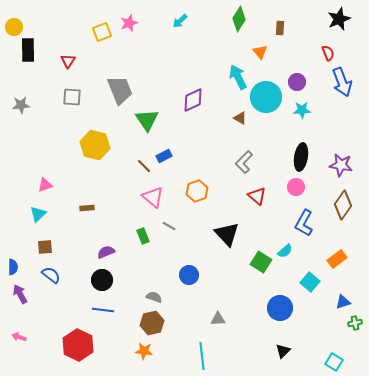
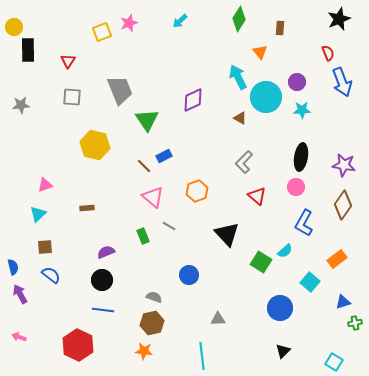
purple star at (341, 165): moved 3 px right
blue semicircle at (13, 267): rotated 14 degrees counterclockwise
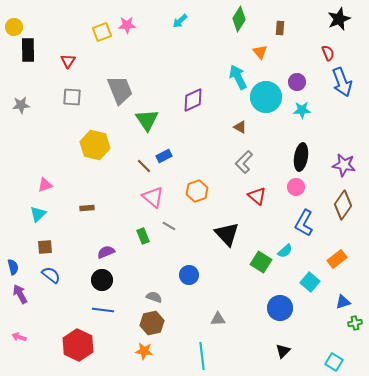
pink star at (129, 23): moved 2 px left, 2 px down; rotated 18 degrees clockwise
brown triangle at (240, 118): moved 9 px down
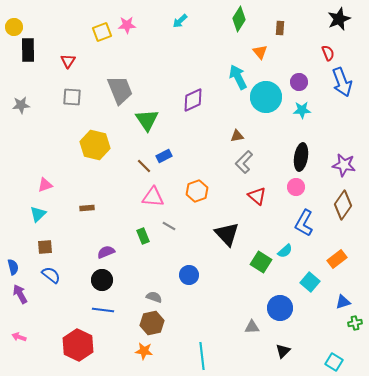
purple circle at (297, 82): moved 2 px right
brown triangle at (240, 127): moved 3 px left, 9 px down; rotated 40 degrees counterclockwise
pink triangle at (153, 197): rotated 35 degrees counterclockwise
gray triangle at (218, 319): moved 34 px right, 8 px down
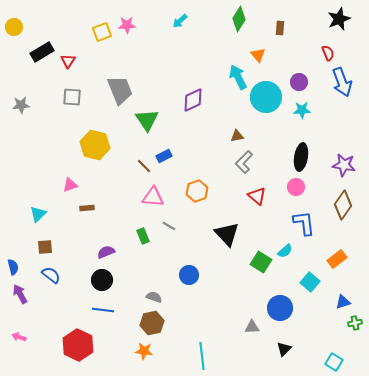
black rectangle at (28, 50): moved 14 px right, 2 px down; rotated 60 degrees clockwise
orange triangle at (260, 52): moved 2 px left, 3 px down
pink triangle at (45, 185): moved 25 px right
blue L-shape at (304, 223): rotated 144 degrees clockwise
black triangle at (283, 351): moved 1 px right, 2 px up
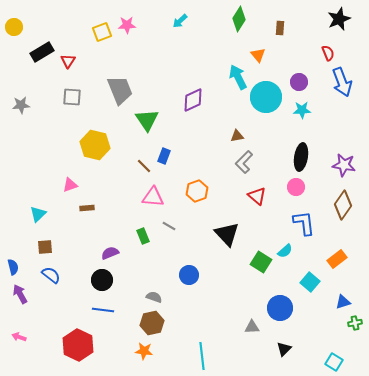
blue rectangle at (164, 156): rotated 42 degrees counterclockwise
purple semicircle at (106, 252): moved 4 px right, 1 px down
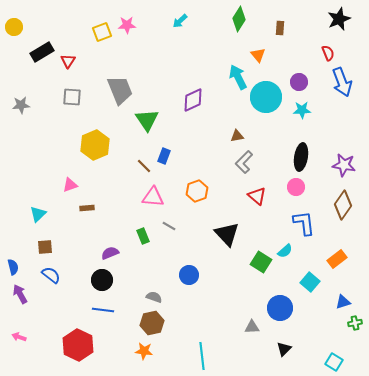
yellow hexagon at (95, 145): rotated 24 degrees clockwise
